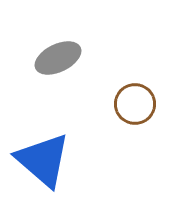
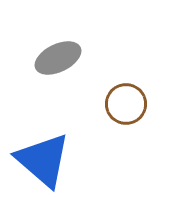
brown circle: moved 9 px left
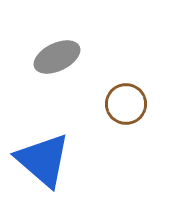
gray ellipse: moved 1 px left, 1 px up
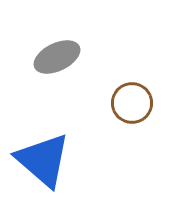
brown circle: moved 6 px right, 1 px up
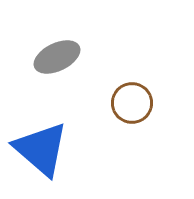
blue triangle: moved 2 px left, 11 px up
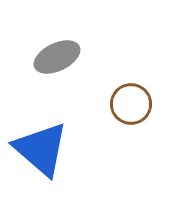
brown circle: moved 1 px left, 1 px down
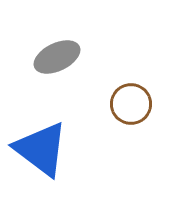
blue triangle: rotated 4 degrees counterclockwise
